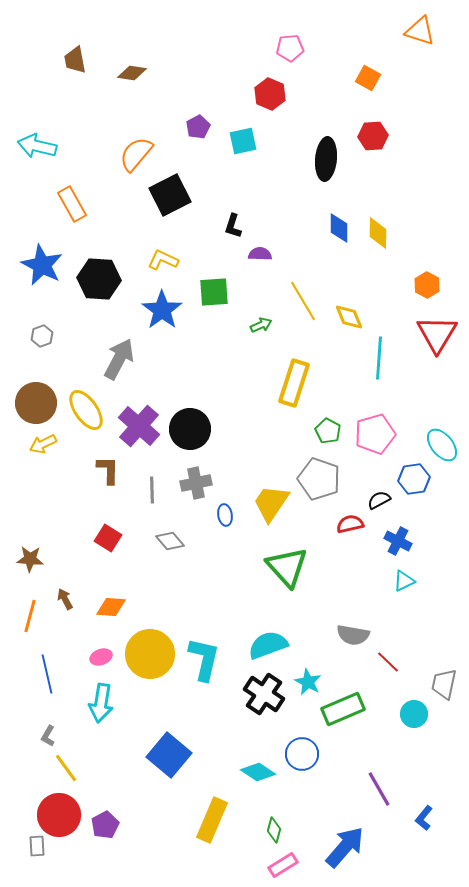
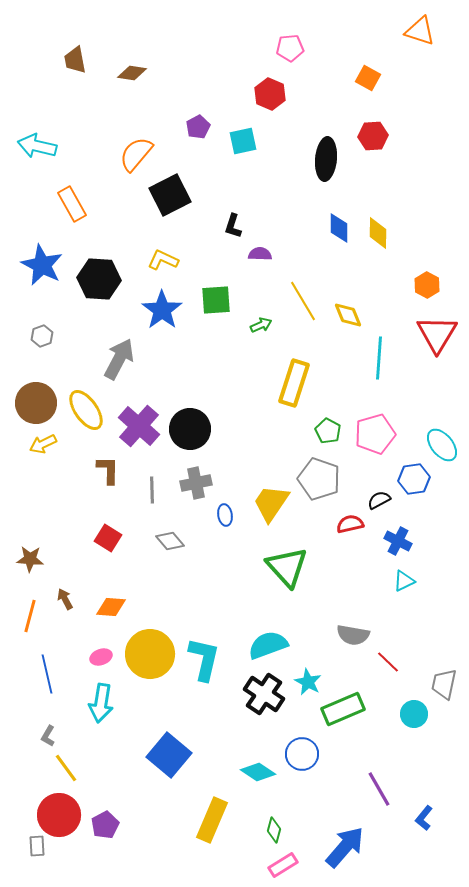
green square at (214, 292): moved 2 px right, 8 px down
yellow diamond at (349, 317): moved 1 px left, 2 px up
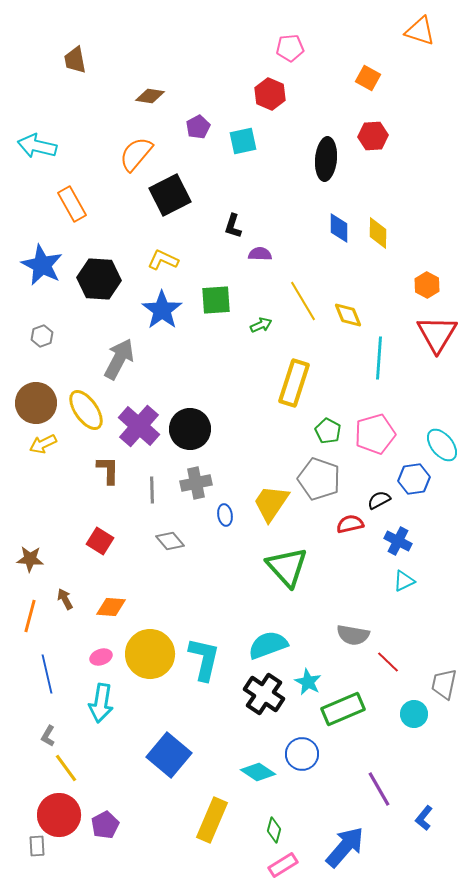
brown diamond at (132, 73): moved 18 px right, 23 px down
red square at (108, 538): moved 8 px left, 3 px down
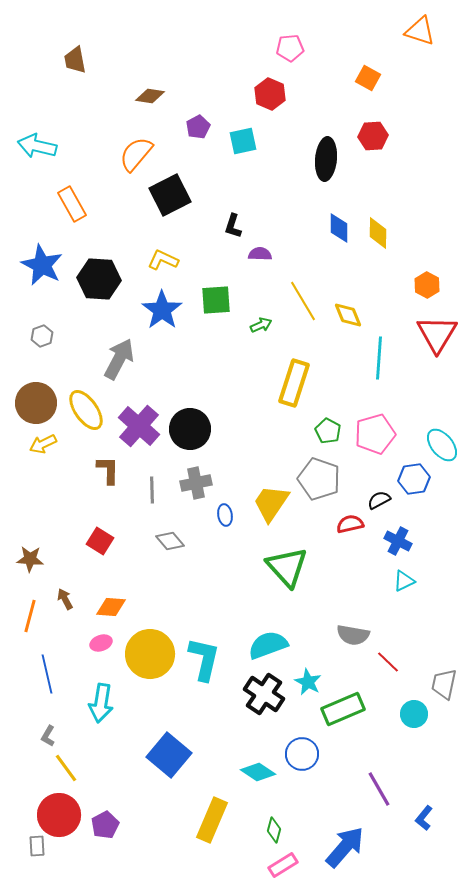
pink ellipse at (101, 657): moved 14 px up
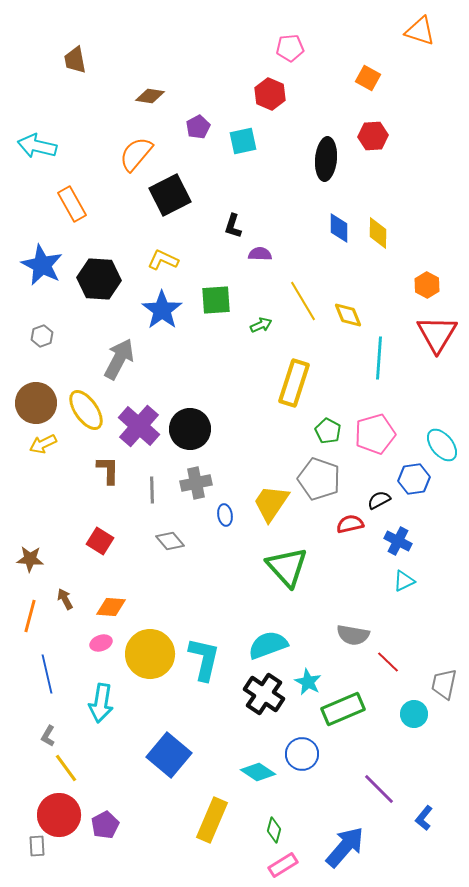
purple line at (379, 789): rotated 15 degrees counterclockwise
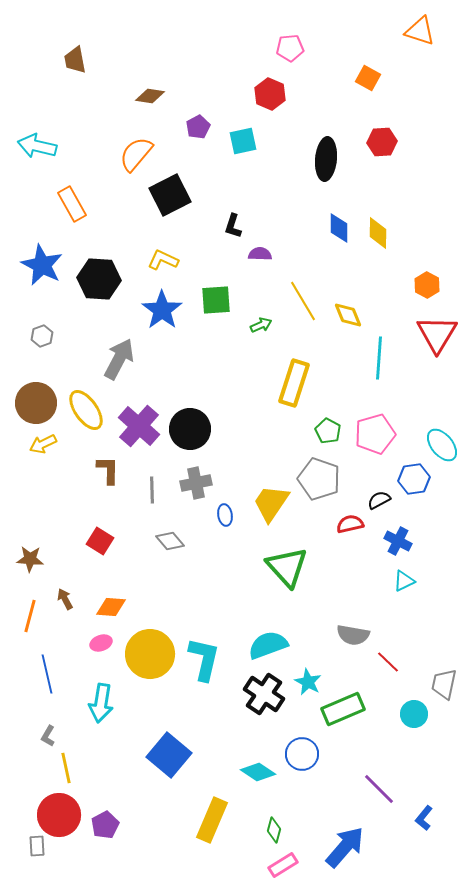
red hexagon at (373, 136): moved 9 px right, 6 px down
yellow line at (66, 768): rotated 24 degrees clockwise
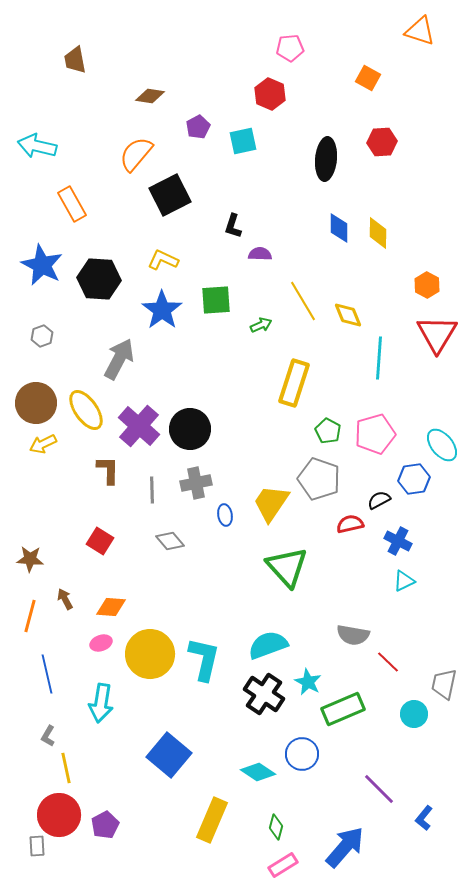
green diamond at (274, 830): moved 2 px right, 3 px up
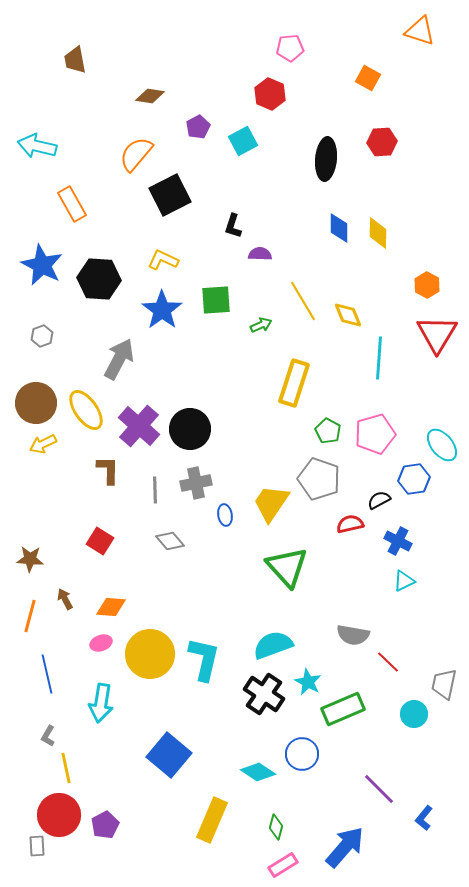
cyan square at (243, 141): rotated 16 degrees counterclockwise
gray line at (152, 490): moved 3 px right
cyan semicircle at (268, 645): moved 5 px right
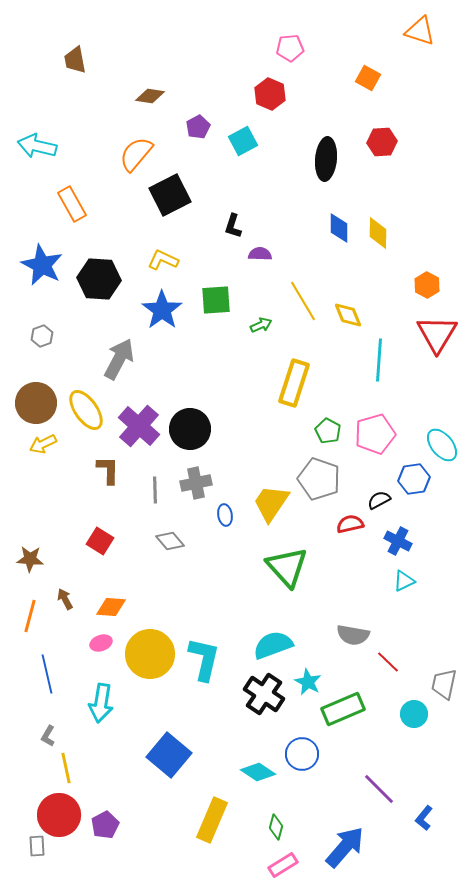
cyan line at (379, 358): moved 2 px down
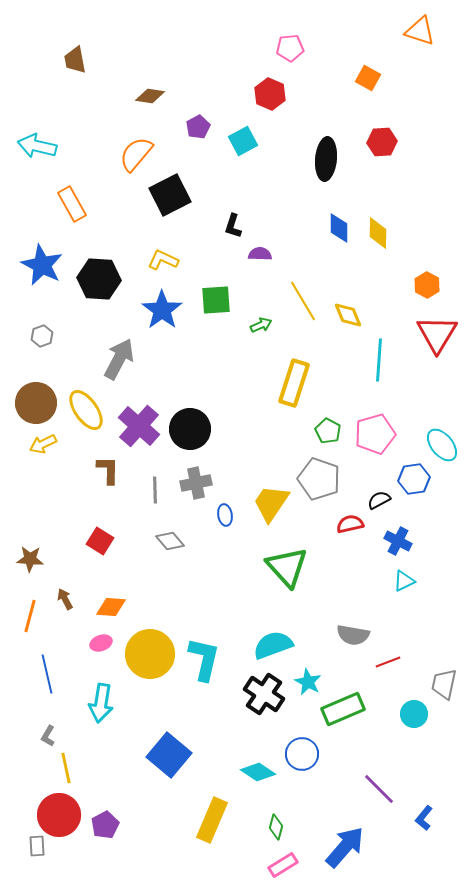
red line at (388, 662): rotated 65 degrees counterclockwise
